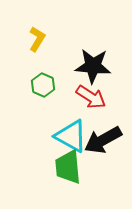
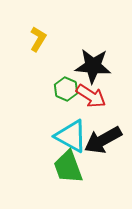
yellow L-shape: moved 1 px right
green hexagon: moved 23 px right, 4 px down
red arrow: moved 1 px up
green trapezoid: rotated 15 degrees counterclockwise
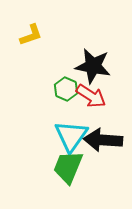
yellow L-shape: moved 7 px left, 4 px up; rotated 40 degrees clockwise
black star: rotated 6 degrees clockwise
cyan triangle: rotated 36 degrees clockwise
black arrow: rotated 33 degrees clockwise
green trapezoid: rotated 42 degrees clockwise
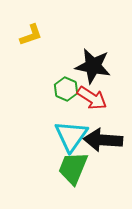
red arrow: moved 1 px right, 2 px down
green trapezoid: moved 5 px right, 1 px down
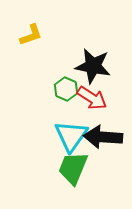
black arrow: moved 3 px up
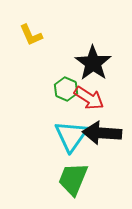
yellow L-shape: rotated 85 degrees clockwise
black star: moved 3 px up; rotated 24 degrees clockwise
red arrow: moved 3 px left
black arrow: moved 1 px left, 4 px up
green trapezoid: moved 11 px down
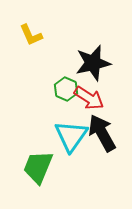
black star: rotated 24 degrees clockwise
black arrow: rotated 57 degrees clockwise
green trapezoid: moved 35 px left, 12 px up
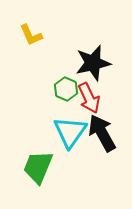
red arrow: rotated 32 degrees clockwise
cyan triangle: moved 1 px left, 4 px up
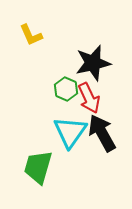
green trapezoid: rotated 6 degrees counterclockwise
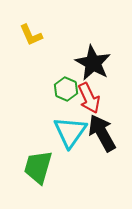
black star: rotated 30 degrees counterclockwise
